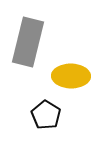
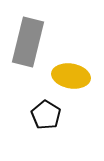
yellow ellipse: rotated 9 degrees clockwise
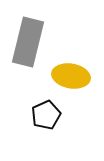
black pentagon: rotated 16 degrees clockwise
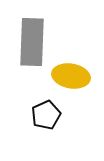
gray rectangle: moved 4 px right; rotated 12 degrees counterclockwise
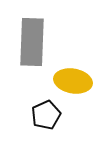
yellow ellipse: moved 2 px right, 5 px down
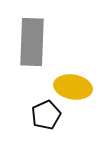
yellow ellipse: moved 6 px down
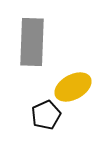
yellow ellipse: rotated 39 degrees counterclockwise
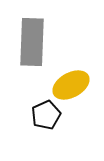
yellow ellipse: moved 2 px left, 2 px up
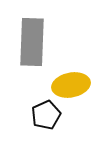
yellow ellipse: rotated 18 degrees clockwise
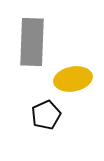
yellow ellipse: moved 2 px right, 6 px up
